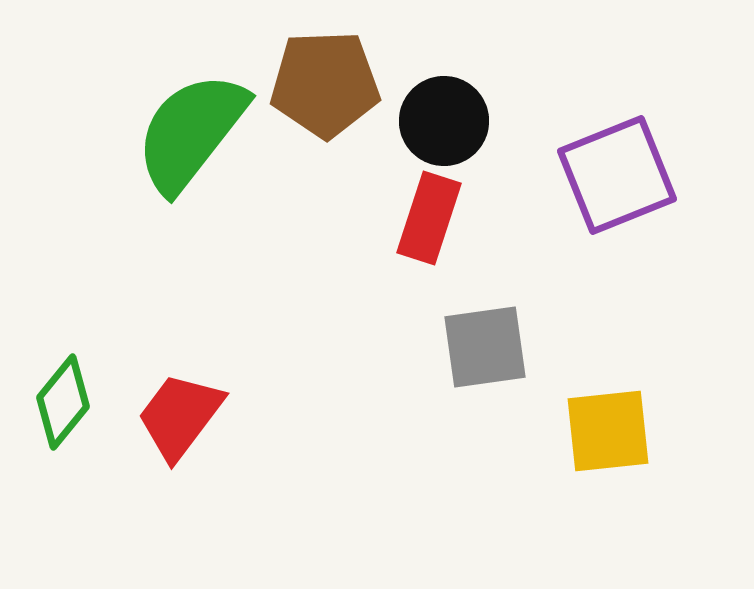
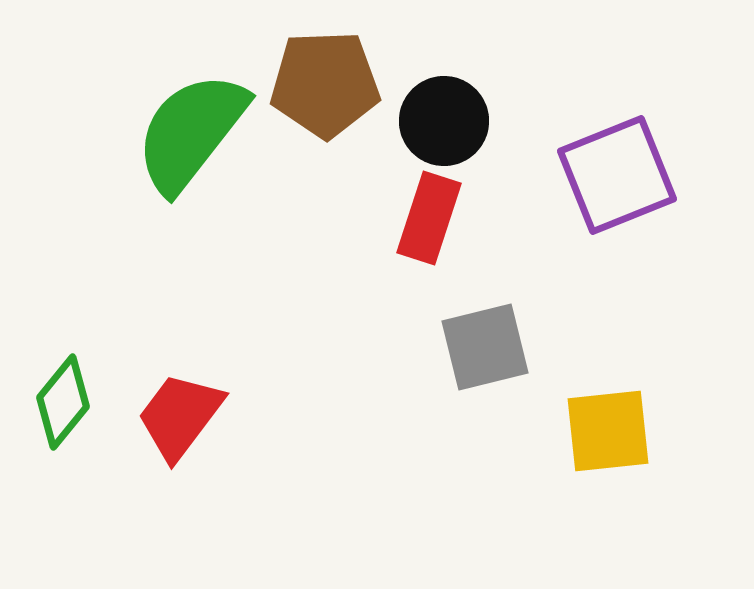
gray square: rotated 6 degrees counterclockwise
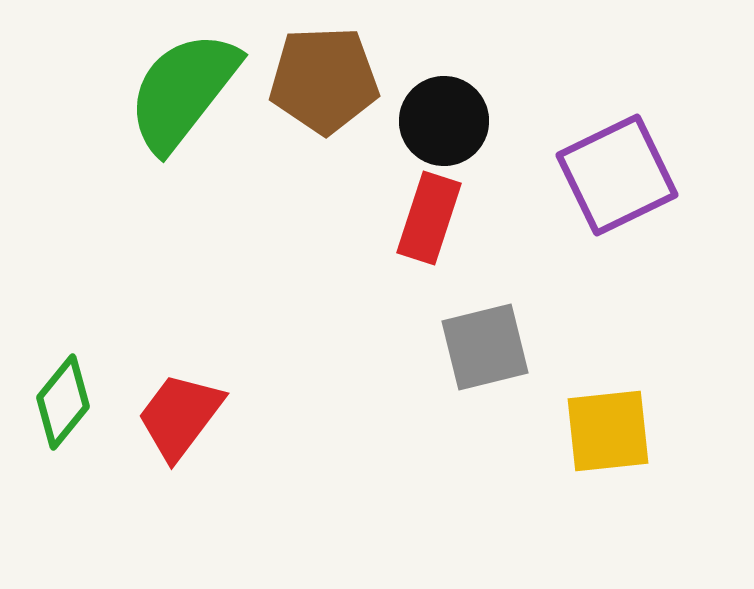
brown pentagon: moved 1 px left, 4 px up
green semicircle: moved 8 px left, 41 px up
purple square: rotated 4 degrees counterclockwise
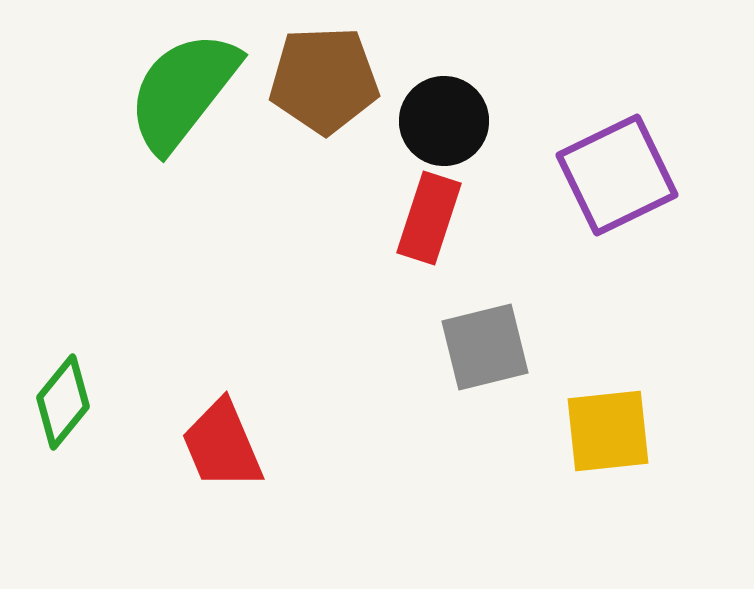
red trapezoid: moved 42 px right, 29 px down; rotated 60 degrees counterclockwise
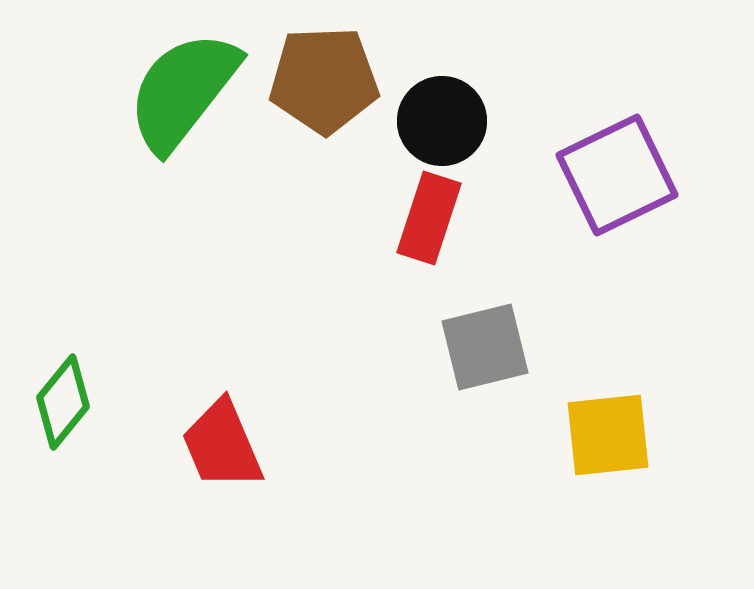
black circle: moved 2 px left
yellow square: moved 4 px down
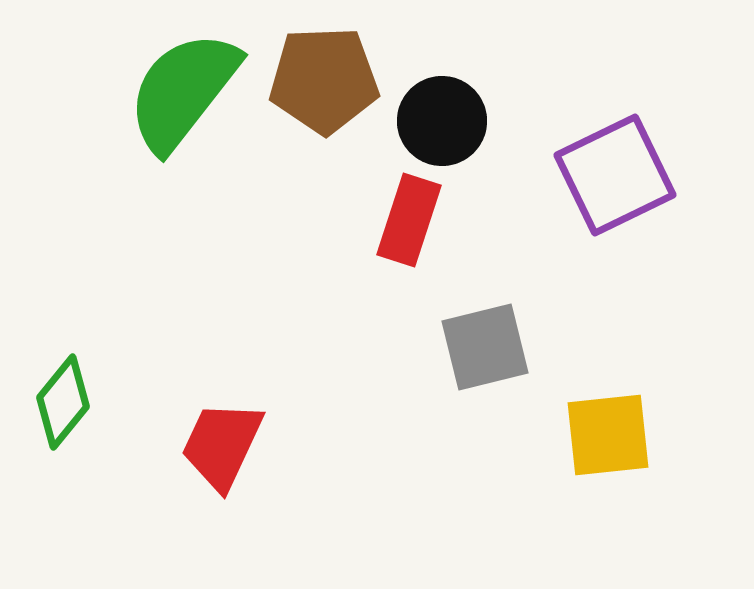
purple square: moved 2 px left
red rectangle: moved 20 px left, 2 px down
red trapezoid: rotated 48 degrees clockwise
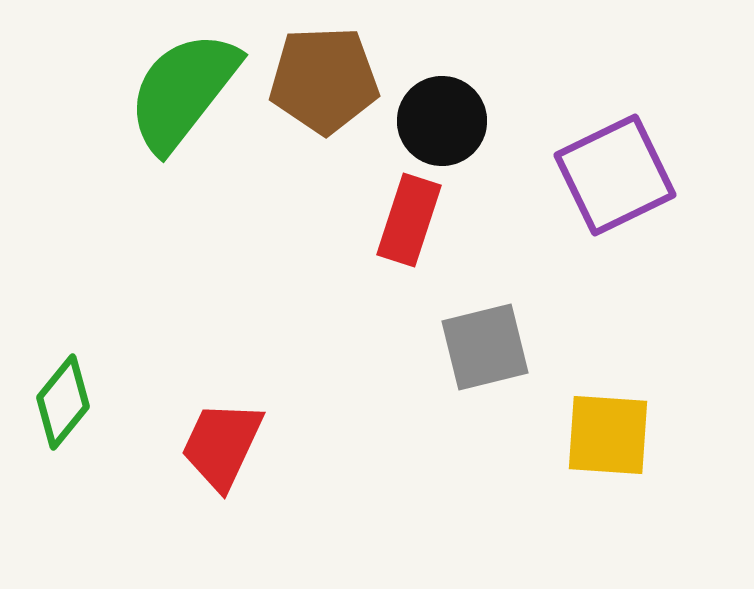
yellow square: rotated 10 degrees clockwise
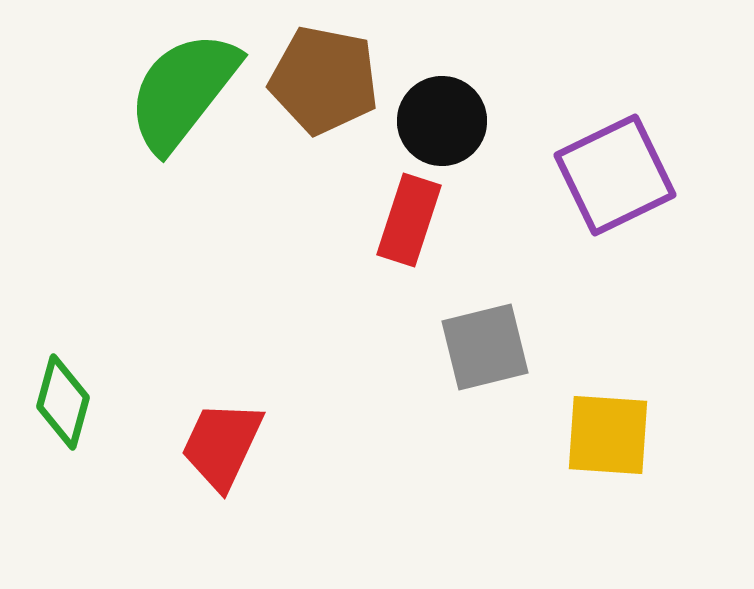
brown pentagon: rotated 13 degrees clockwise
green diamond: rotated 24 degrees counterclockwise
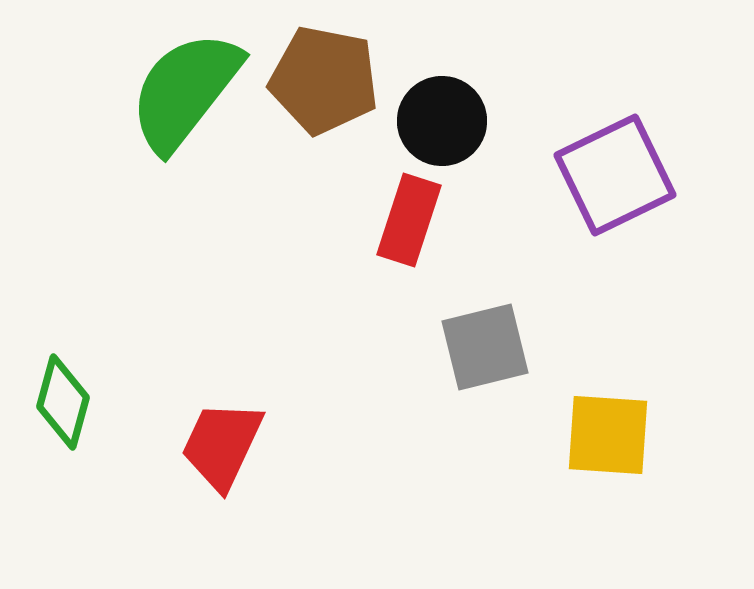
green semicircle: moved 2 px right
